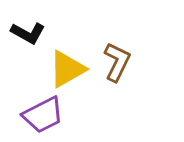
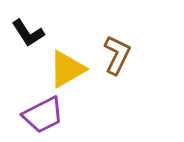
black L-shape: rotated 28 degrees clockwise
brown L-shape: moved 7 px up
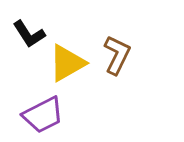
black L-shape: moved 1 px right, 1 px down
yellow triangle: moved 6 px up
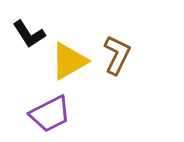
yellow triangle: moved 2 px right, 2 px up
purple trapezoid: moved 7 px right, 1 px up
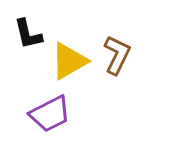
black L-shape: moved 1 px left; rotated 20 degrees clockwise
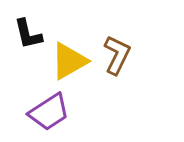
purple trapezoid: moved 1 px left, 2 px up; rotated 6 degrees counterclockwise
